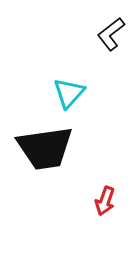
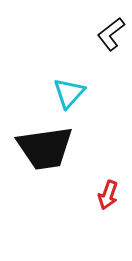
red arrow: moved 3 px right, 6 px up
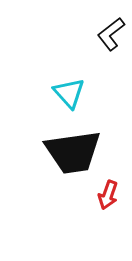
cyan triangle: rotated 24 degrees counterclockwise
black trapezoid: moved 28 px right, 4 px down
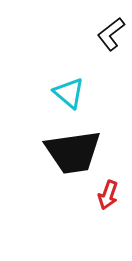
cyan triangle: rotated 8 degrees counterclockwise
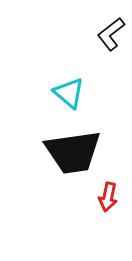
red arrow: moved 2 px down; rotated 8 degrees counterclockwise
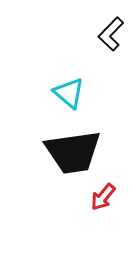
black L-shape: rotated 8 degrees counterclockwise
red arrow: moved 5 px left; rotated 28 degrees clockwise
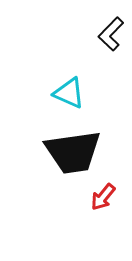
cyan triangle: rotated 16 degrees counterclockwise
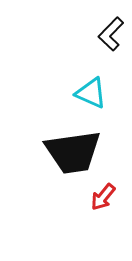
cyan triangle: moved 22 px right
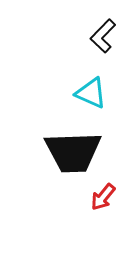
black L-shape: moved 8 px left, 2 px down
black trapezoid: rotated 6 degrees clockwise
